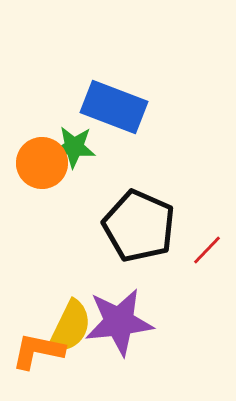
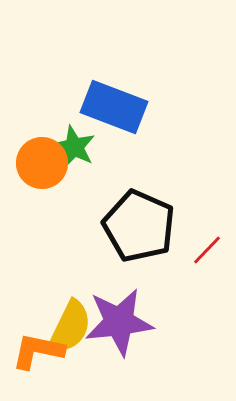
green star: rotated 21 degrees clockwise
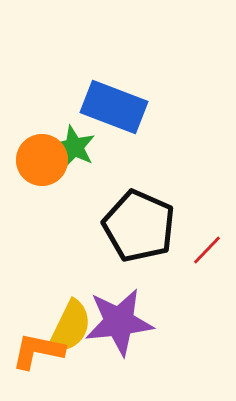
orange circle: moved 3 px up
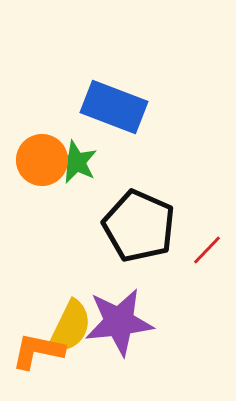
green star: moved 2 px right, 15 px down
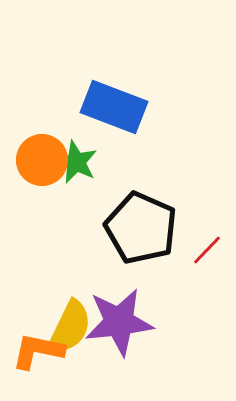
black pentagon: moved 2 px right, 2 px down
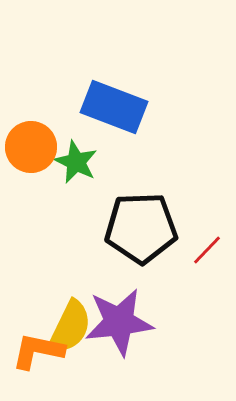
orange circle: moved 11 px left, 13 px up
black pentagon: rotated 26 degrees counterclockwise
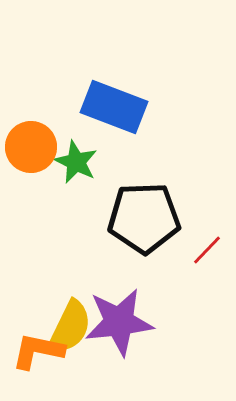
black pentagon: moved 3 px right, 10 px up
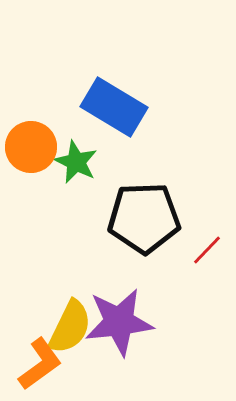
blue rectangle: rotated 10 degrees clockwise
orange L-shape: moved 2 px right, 13 px down; rotated 132 degrees clockwise
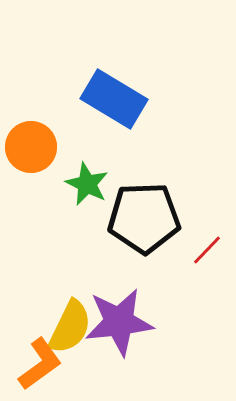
blue rectangle: moved 8 px up
green star: moved 11 px right, 22 px down
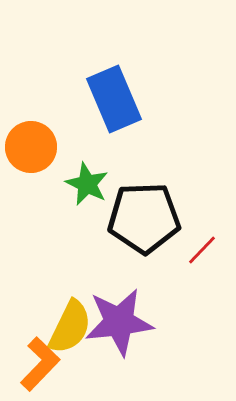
blue rectangle: rotated 36 degrees clockwise
red line: moved 5 px left
orange L-shape: rotated 10 degrees counterclockwise
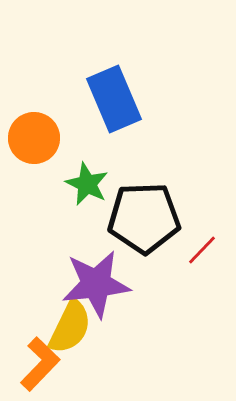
orange circle: moved 3 px right, 9 px up
purple star: moved 23 px left, 38 px up
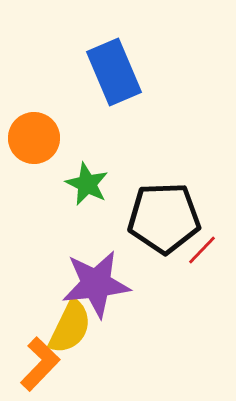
blue rectangle: moved 27 px up
black pentagon: moved 20 px right
